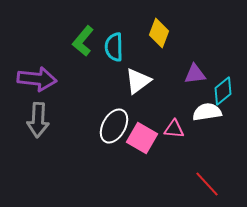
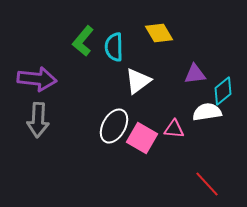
yellow diamond: rotated 52 degrees counterclockwise
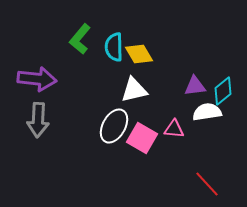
yellow diamond: moved 20 px left, 21 px down
green L-shape: moved 3 px left, 2 px up
purple triangle: moved 12 px down
white triangle: moved 4 px left, 9 px down; rotated 24 degrees clockwise
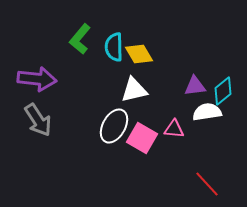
gray arrow: rotated 36 degrees counterclockwise
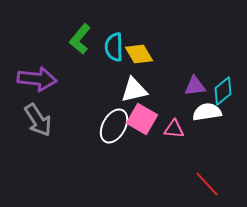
pink square: moved 19 px up
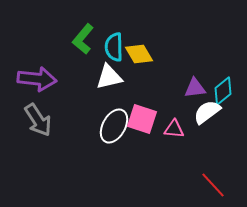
green L-shape: moved 3 px right
purple triangle: moved 2 px down
white triangle: moved 25 px left, 13 px up
white semicircle: rotated 28 degrees counterclockwise
pink square: rotated 12 degrees counterclockwise
red line: moved 6 px right, 1 px down
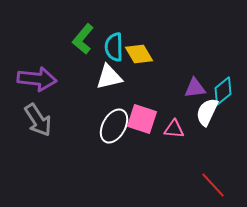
white semicircle: rotated 28 degrees counterclockwise
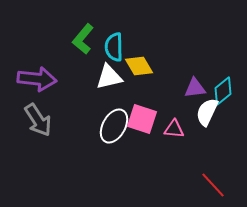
yellow diamond: moved 12 px down
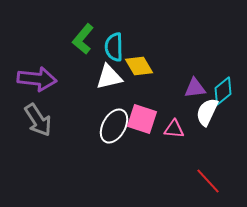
red line: moved 5 px left, 4 px up
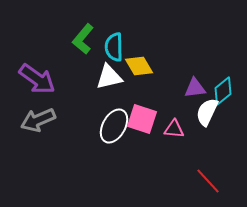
purple arrow: rotated 30 degrees clockwise
gray arrow: rotated 100 degrees clockwise
